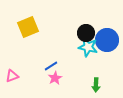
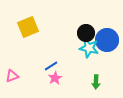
cyan star: moved 1 px right, 1 px down
green arrow: moved 3 px up
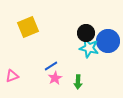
blue circle: moved 1 px right, 1 px down
green arrow: moved 18 px left
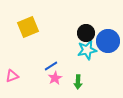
cyan star: moved 2 px left, 2 px down; rotated 24 degrees counterclockwise
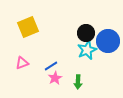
cyan star: rotated 12 degrees counterclockwise
pink triangle: moved 10 px right, 13 px up
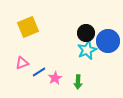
blue line: moved 12 px left, 6 px down
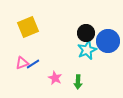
blue line: moved 6 px left, 8 px up
pink star: rotated 16 degrees counterclockwise
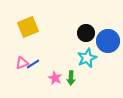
cyan star: moved 8 px down
green arrow: moved 7 px left, 4 px up
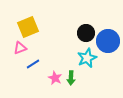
pink triangle: moved 2 px left, 15 px up
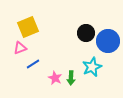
cyan star: moved 5 px right, 9 px down
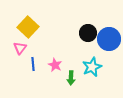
yellow square: rotated 25 degrees counterclockwise
black circle: moved 2 px right
blue circle: moved 1 px right, 2 px up
pink triangle: rotated 32 degrees counterclockwise
blue line: rotated 64 degrees counterclockwise
pink star: moved 13 px up
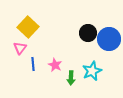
cyan star: moved 4 px down
